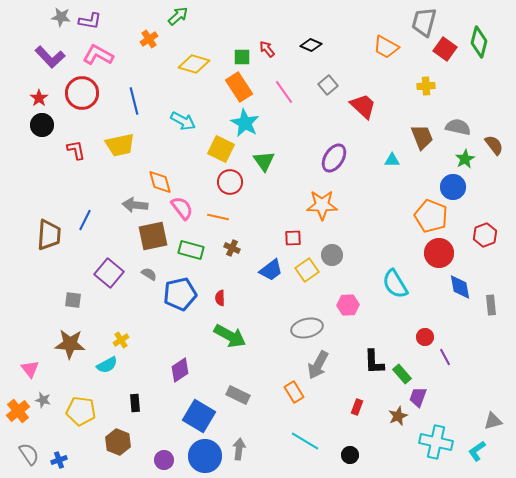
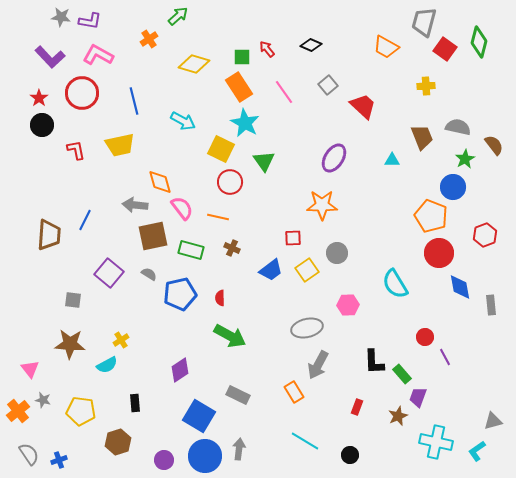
gray circle at (332, 255): moved 5 px right, 2 px up
brown hexagon at (118, 442): rotated 20 degrees clockwise
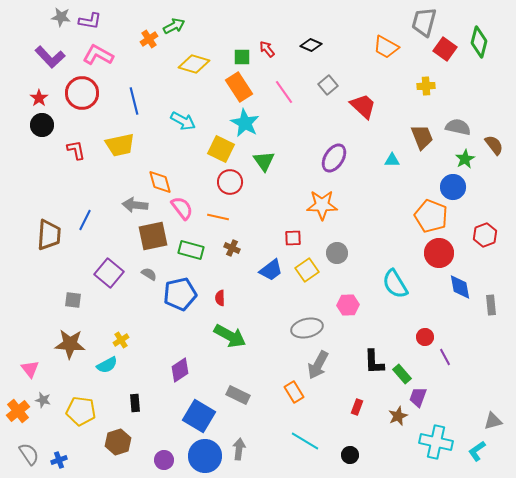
green arrow at (178, 16): moved 4 px left, 10 px down; rotated 15 degrees clockwise
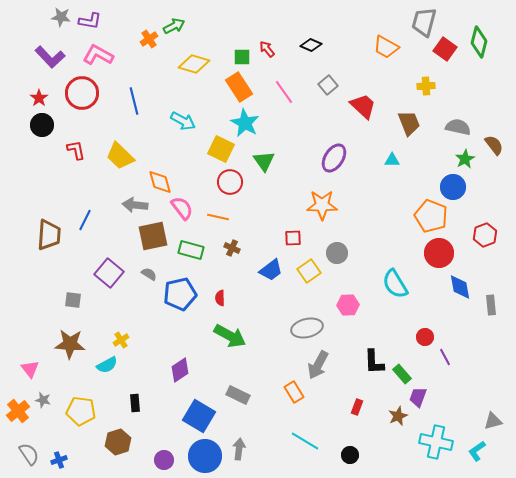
brown trapezoid at (422, 137): moved 13 px left, 14 px up
yellow trapezoid at (120, 145): moved 11 px down; rotated 56 degrees clockwise
yellow square at (307, 270): moved 2 px right, 1 px down
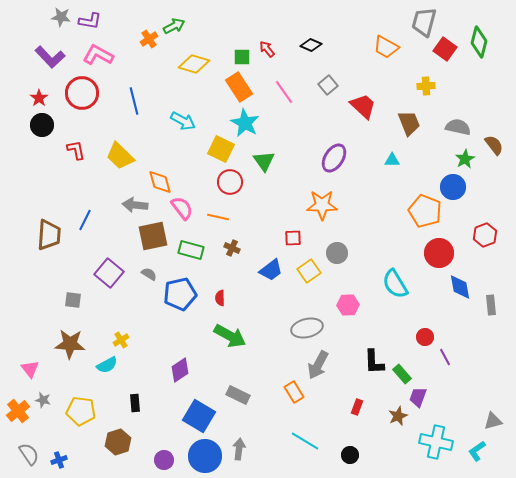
orange pentagon at (431, 216): moved 6 px left, 5 px up
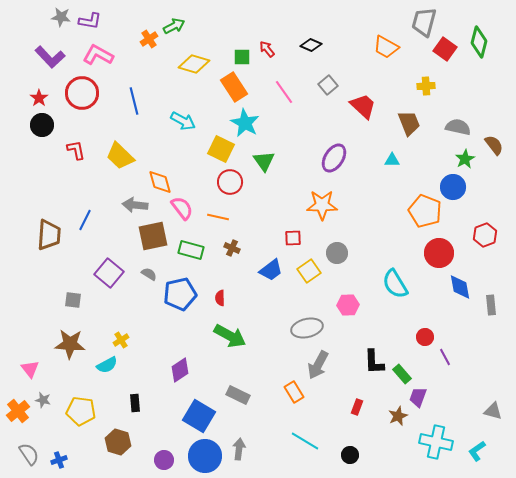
orange rectangle at (239, 87): moved 5 px left
gray triangle at (493, 421): moved 10 px up; rotated 30 degrees clockwise
brown hexagon at (118, 442): rotated 25 degrees counterclockwise
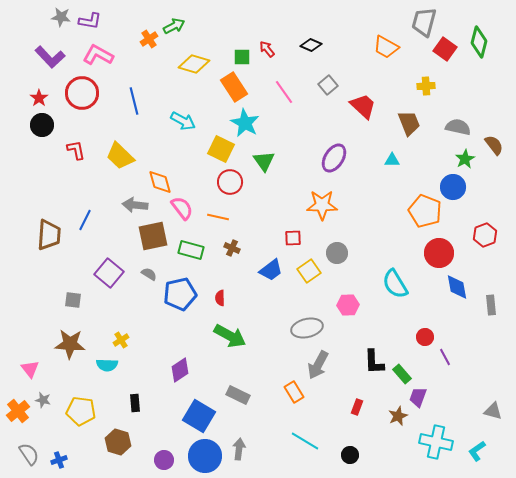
blue diamond at (460, 287): moved 3 px left
cyan semicircle at (107, 365): rotated 30 degrees clockwise
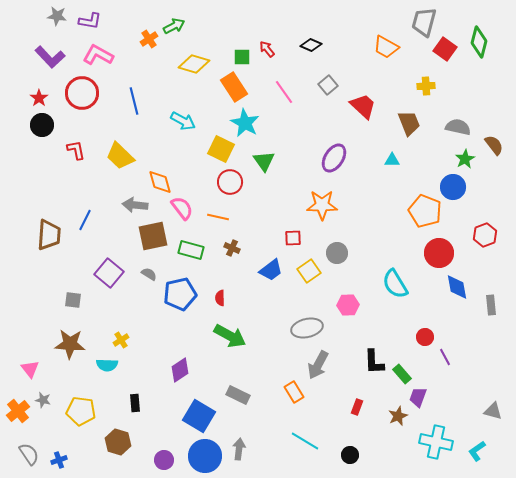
gray star at (61, 17): moved 4 px left, 1 px up
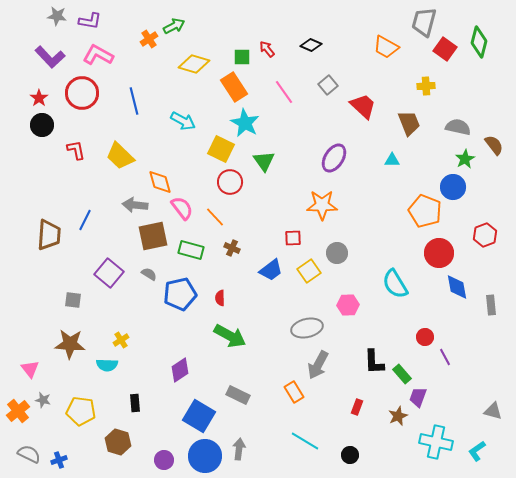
orange line at (218, 217): moved 3 px left; rotated 35 degrees clockwise
gray semicircle at (29, 454): rotated 30 degrees counterclockwise
